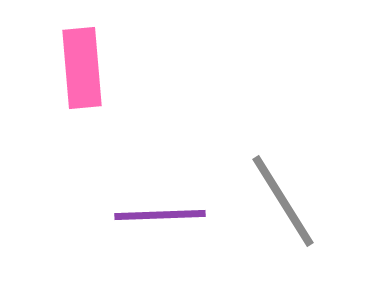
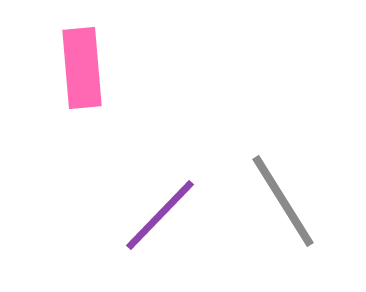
purple line: rotated 44 degrees counterclockwise
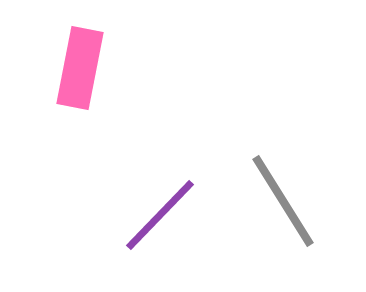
pink rectangle: moved 2 px left; rotated 16 degrees clockwise
